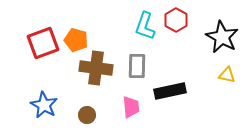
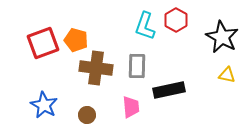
black rectangle: moved 1 px left, 1 px up
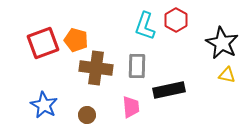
black star: moved 6 px down
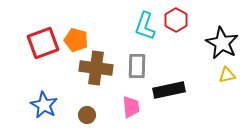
yellow triangle: rotated 24 degrees counterclockwise
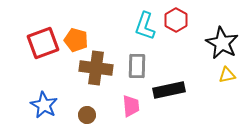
pink trapezoid: moved 1 px up
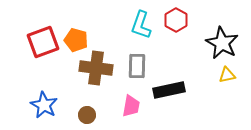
cyan L-shape: moved 4 px left, 1 px up
red square: moved 1 px up
pink trapezoid: rotated 15 degrees clockwise
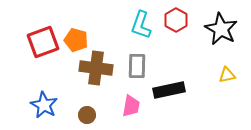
black star: moved 1 px left, 14 px up
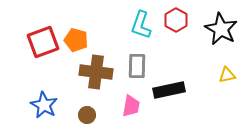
brown cross: moved 4 px down
